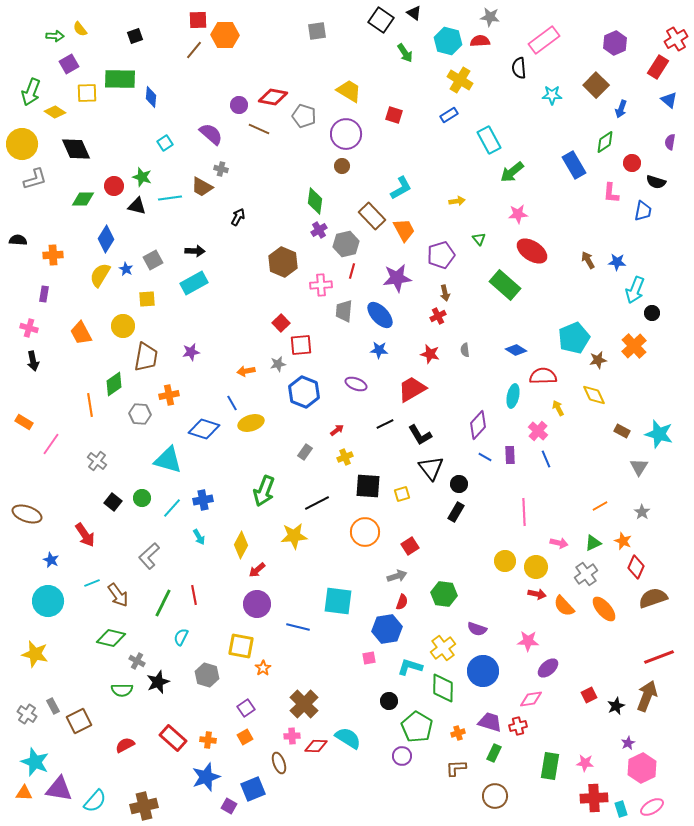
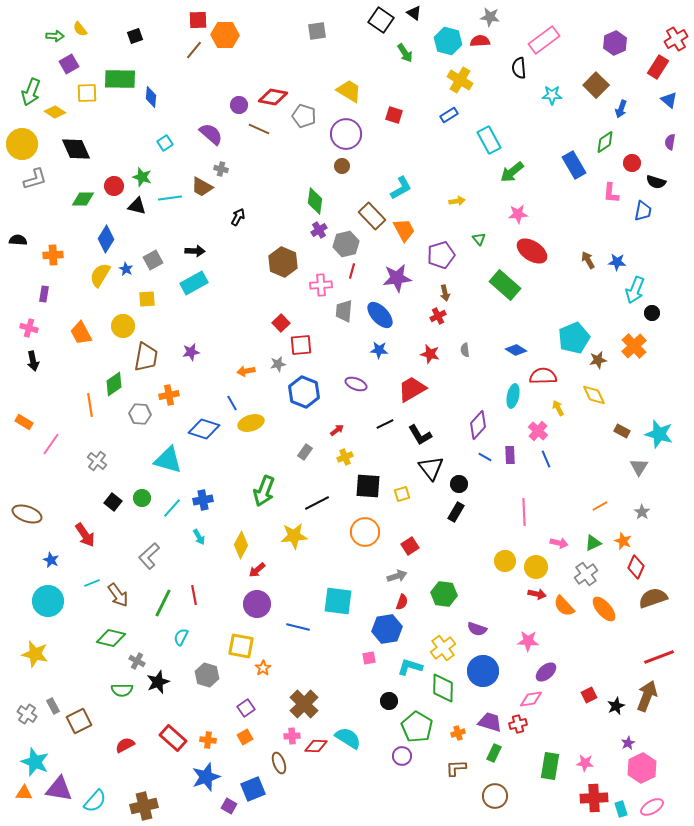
purple ellipse at (548, 668): moved 2 px left, 4 px down
red cross at (518, 726): moved 2 px up
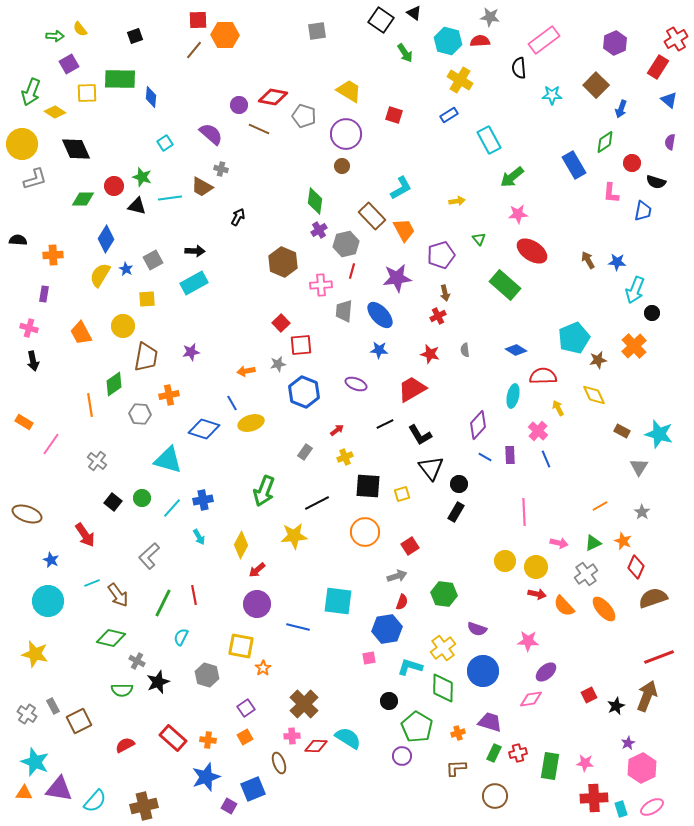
green arrow at (512, 172): moved 5 px down
red cross at (518, 724): moved 29 px down
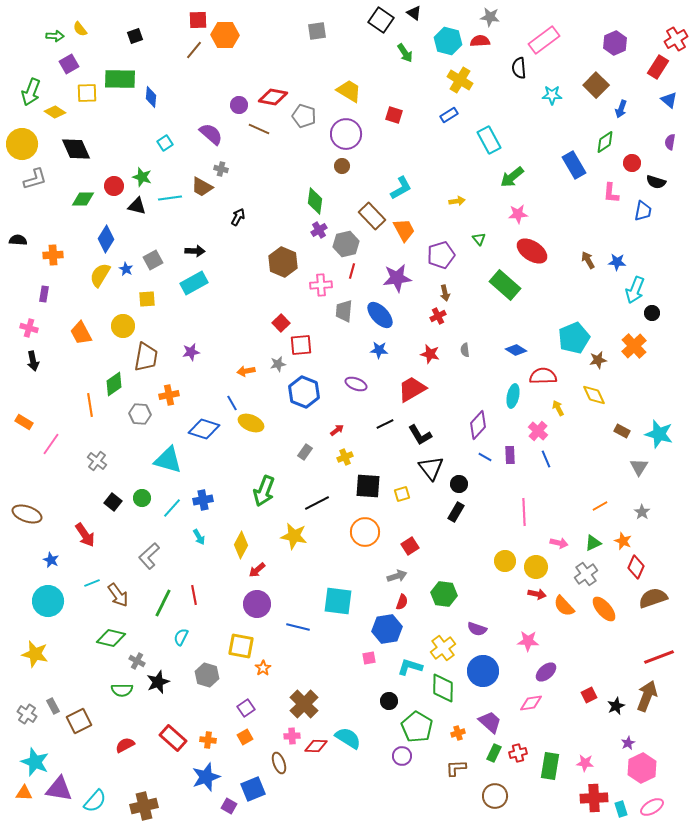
yellow ellipse at (251, 423): rotated 40 degrees clockwise
yellow star at (294, 536): rotated 16 degrees clockwise
pink diamond at (531, 699): moved 4 px down
purple trapezoid at (490, 722): rotated 25 degrees clockwise
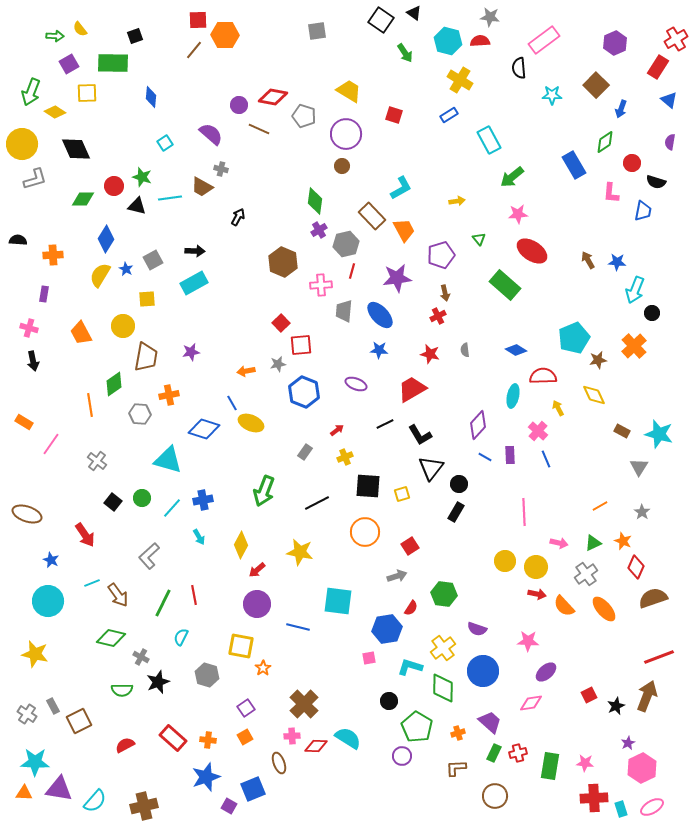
green rectangle at (120, 79): moved 7 px left, 16 px up
black triangle at (431, 468): rotated 16 degrees clockwise
yellow star at (294, 536): moved 6 px right, 16 px down
red semicircle at (402, 602): moved 9 px right, 6 px down; rotated 14 degrees clockwise
gray cross at (137, 661): moved 4 px right, 4 px up
cyan star at (35, 762): rotated 20 degrees counterclockwise
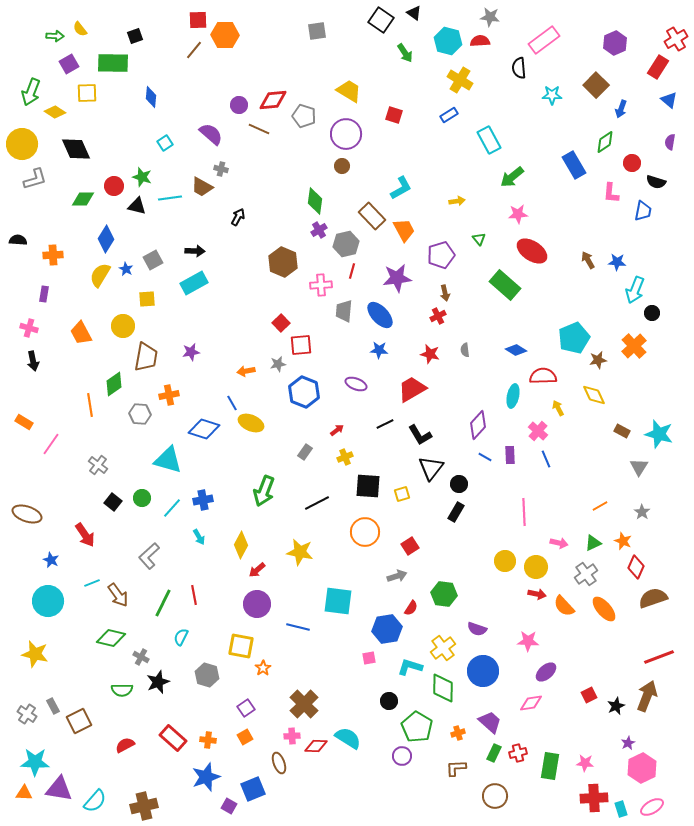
red diamond at (273, 97): moved 3 px down; rotated 16 degrees counterclockwise
gray cross at (97, 461): moved 1 px right, 4 px down
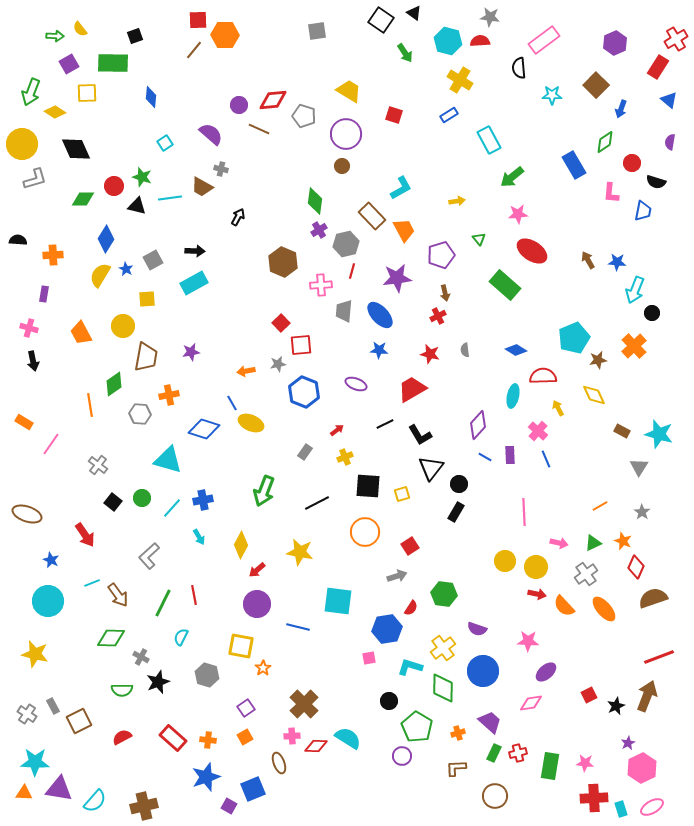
green diamond at (111, 638): rotated 12 degrees counterclockwise
red semicircle at (125, 745): moved 3 px left, 8 px up
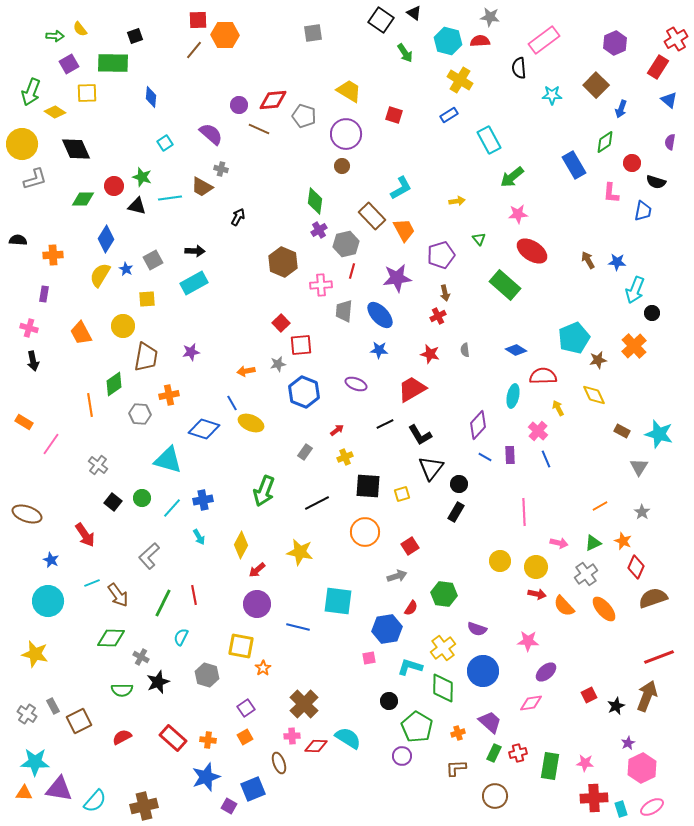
gray square at (317, 31): moved 4 px left, 2 px down
yellow circle at (505, 561): moved 5 px left
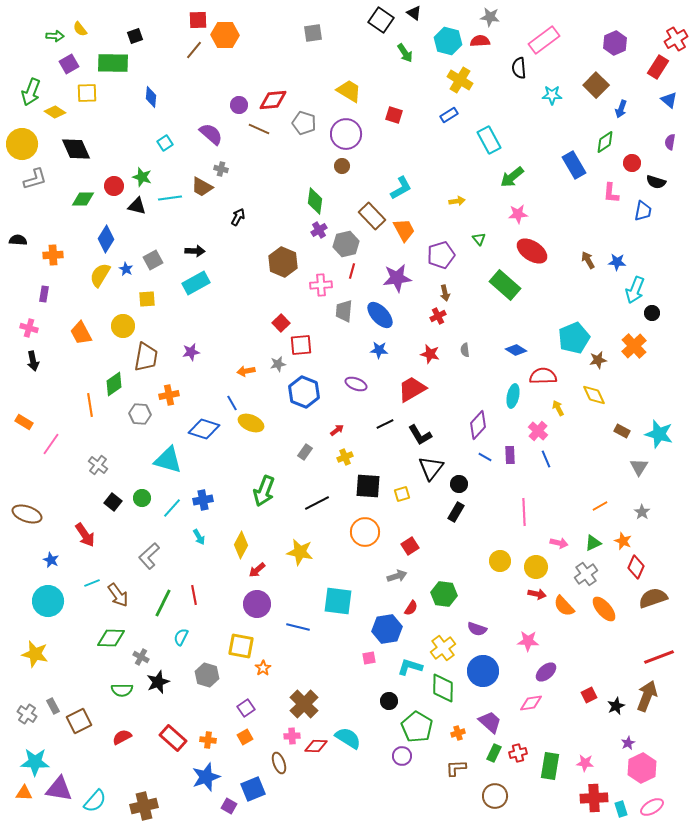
gray pentagon at (304, 116): moved 7 px down
cyan rectangle at (194, 283): moved 2 px right
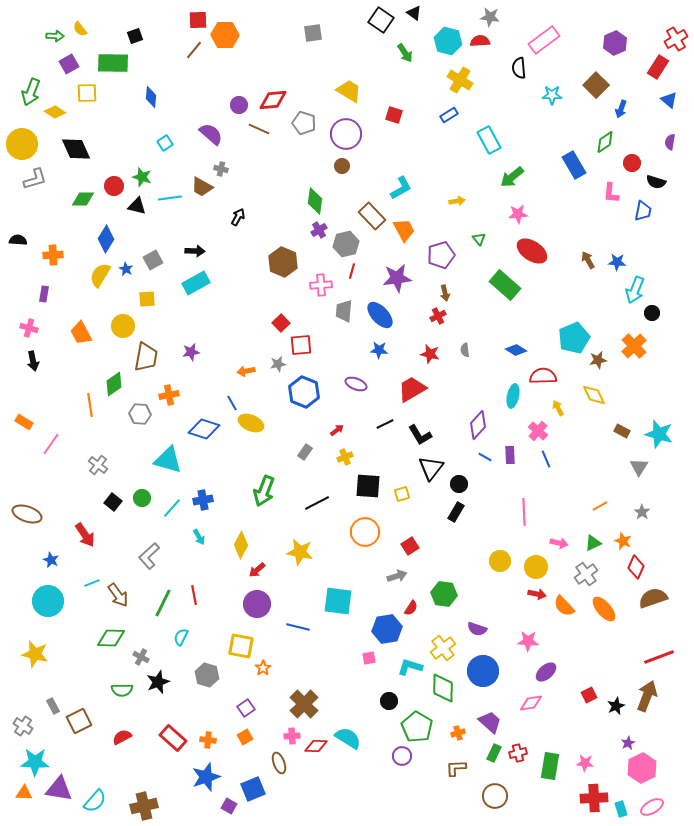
gray cross at (27, 714): moved 4 px left, 12 px down
